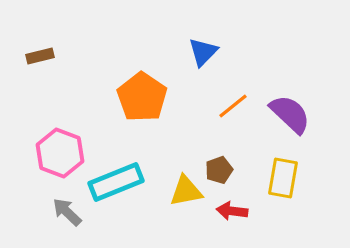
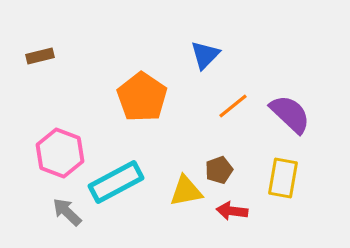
blue triangle: moved 2 px right, 3 px down
cyan rectangle: rotated 6 degrees counterclockwise
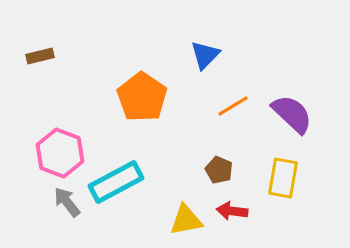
orange line: rotated 8 degrees clockwise
purple semicircle: moved 2 px right
brown pentagon: rotated 28 degrees counterclockwise
yellow triangle: moved 29 px down
gray arrow: moved 10 px up; rotated 8 degrees clockwise
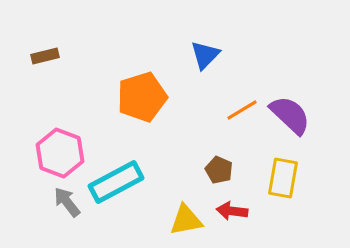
brown rectangle: moved 5 px right
orange pentagon: rotated 21 degrees clockwise
orange line: moved 9 px right, 4 px down
purple semicircle: moved 2 px left, 1 px down
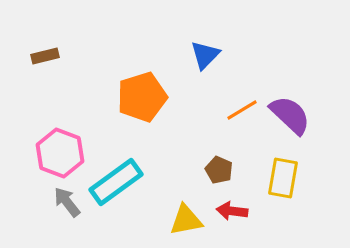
cyan rectangle: rotated 8 degrees counterclockwise
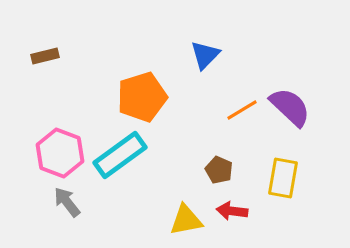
purple semicircle: moved 8 px up
cyan rectangle: moved 4 px right, 27 px up
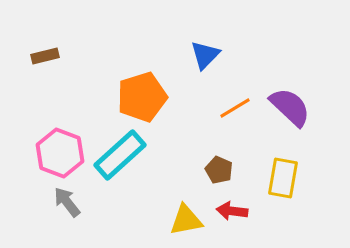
orange line: moved 7 px left, 2 px up
cyan rectangle: rotated 6 degrees counterclockwise
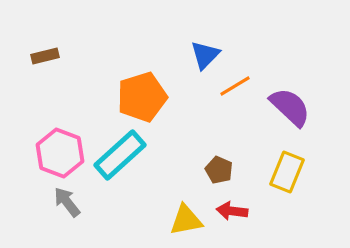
orange line: moved 22 px up
yellow rectangle: moved 4 px right, 6 px up; rotated 12 degrees clockwise
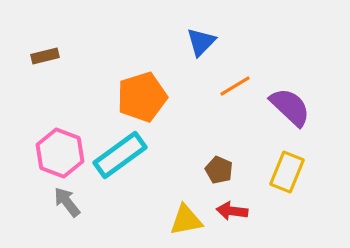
blue triangle: moved 4 px left, 13 px up
cyan rectangle: rotated 6 degrees clockwise
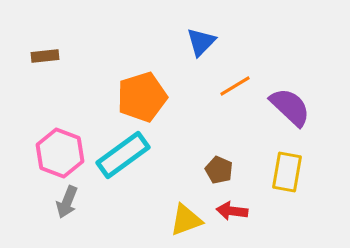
brown rectangle: rotated 8 degrees clockwise
cyan rectangle: moved 3 px right
yellow rectangle: rotated 12 degrees counterclockwise
gray arrow: rotated 120 degrees counterclockwise
yellow triangle: rotated 9 degrees counterclockwise
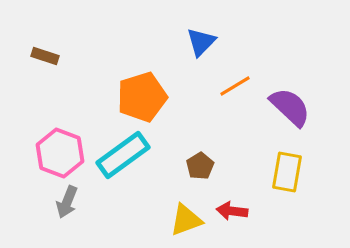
brown rectangle: rotated 24 degrees clockwise
brown pentagon: moved 19 px left, 4 px up; rotated 16 degrees clockwise
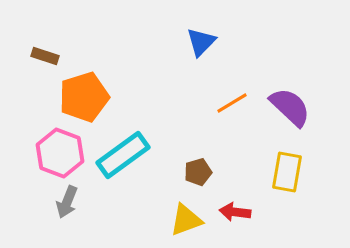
orange line: moved 3 px left, 17 px down
orange pentagon: moved 58 px left
brown pentagon: moved 2 px left, 6 px down; rotated 16 degrees clockwise
red arrow: moved 3 px right, 1 px down
